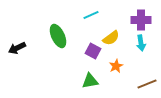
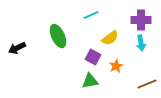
yellow semicircle: moved 1 px left
purple square: moved 6 px down
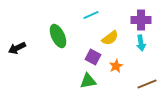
green triangle: moved 2 px left
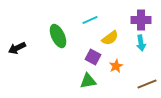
cyan line: moved 1 px left, 5 px down
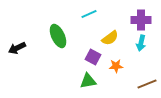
cyan line: moved 1 px left, 6 px up
cyan arrow: rotated 21 degrees clockwise
orange star: rotated 24 degrees clockwise
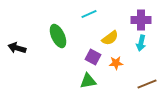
black arrow: rotated 42 degrees clockwise
orange star: moved 3 px up
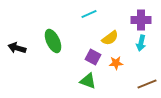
green ellipse: moved 5 px left, 5 px down
green triangle: rotated 30 degrees clockwise
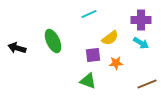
cyan arrow: rotated 70 degrees counterclockwise
purple square: moved 2 px up; rotated 35 degrees counterclockwise
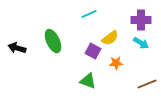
purple square: moved 4 px up; rotated 35 degrees clockwise
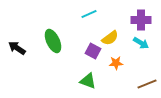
black arrow: rotated 18 degrees clockwise
